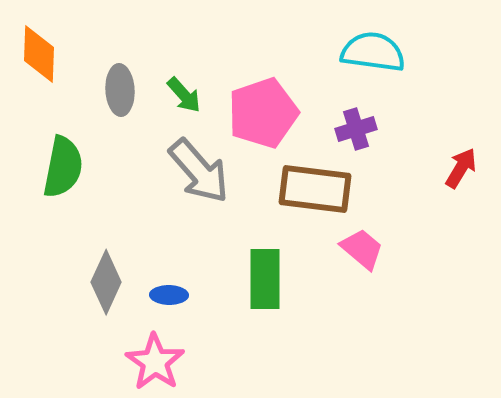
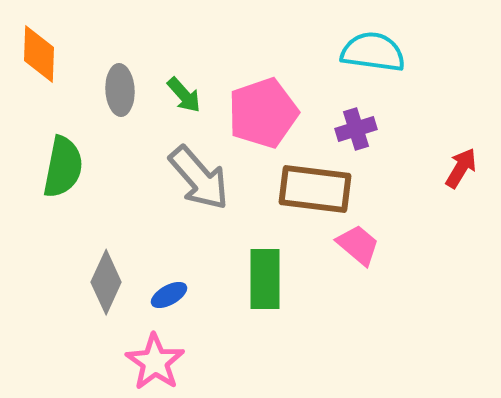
gray arrow: moved 7 px down
pink trapezoid: moved 4 px left, 4 px up
blue ellipse: rotated 30 degrees counterclockwise
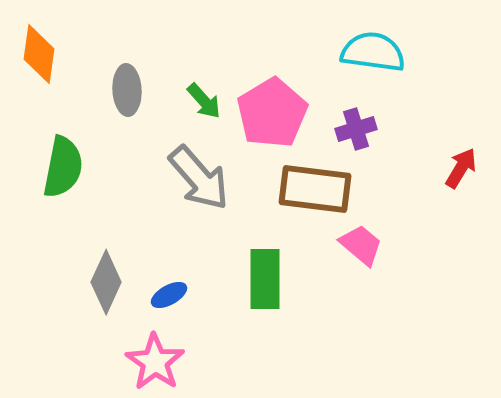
orange diamond: rotated 6 degrees clockwise
gray ellipse: moved 7 px right
green arrow: moved 20 px right, 6 px down
pink pentagon: moved 9 px right; rotated 12 degrees counterclockwise
pink trapezoid: moved 3 px right
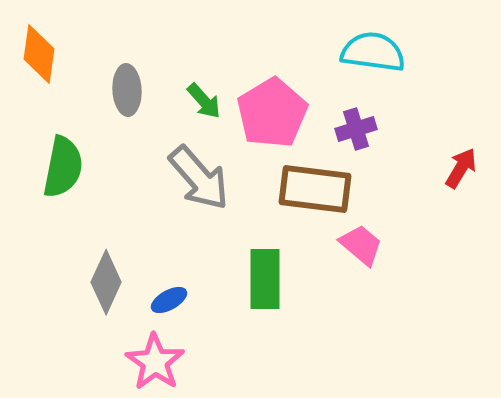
blue ellipse: moved 5 px down
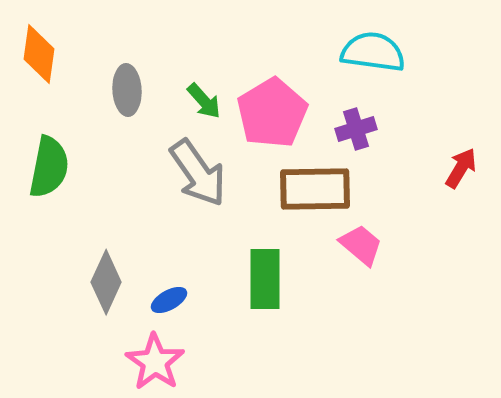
green semicircle: moved 14 px left
gray arrow: moved 1 px left, 5 px up; rotated 6 degrees clockwise
brown rectangle: rotated 8 degrees counterclockwise
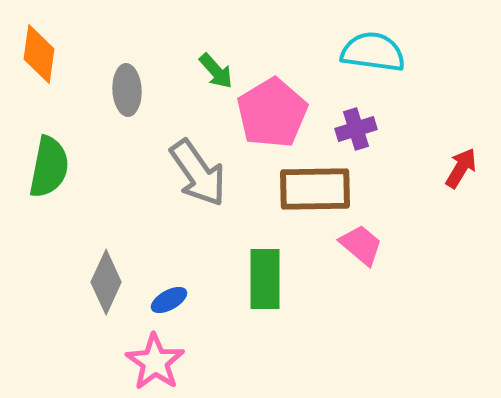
green arrow: moved 12 px right, 30 px up
